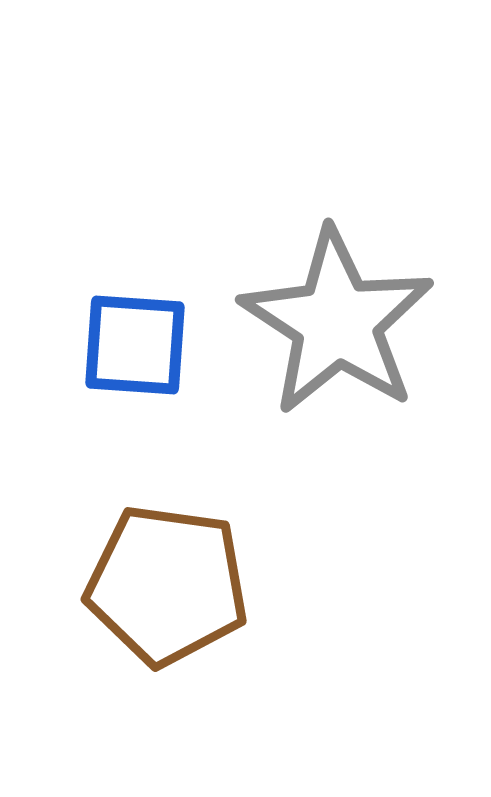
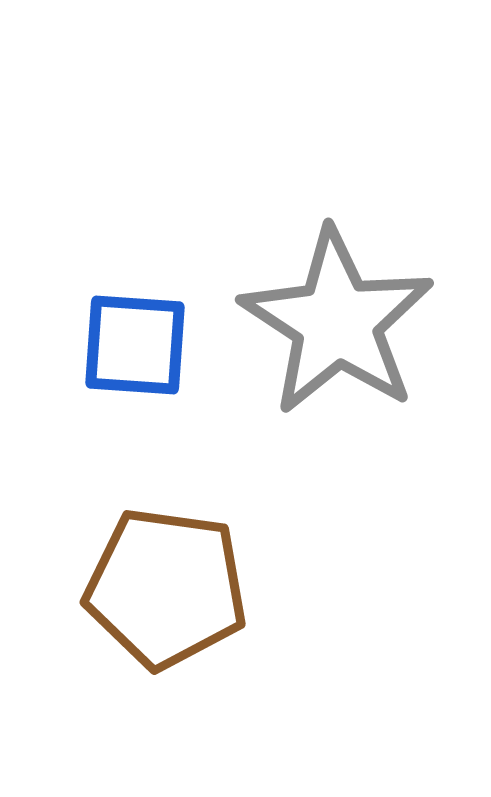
brown pentagon: moved 1 px left, 3 px down
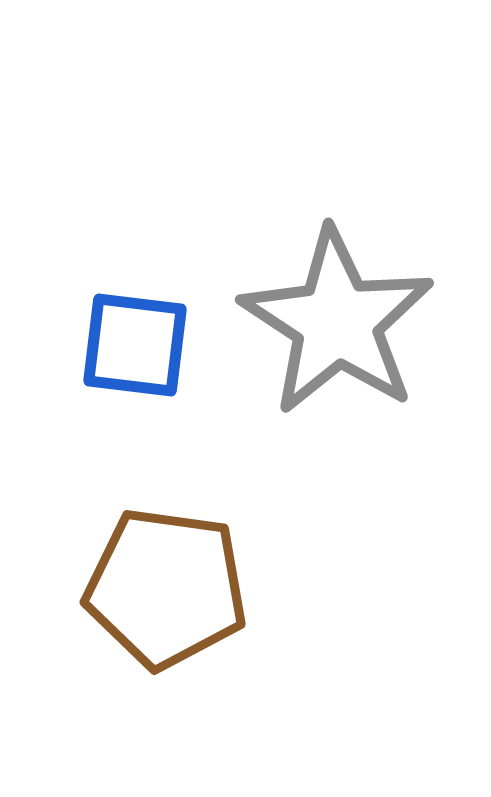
blue square: rotated 3 degrees clockwise
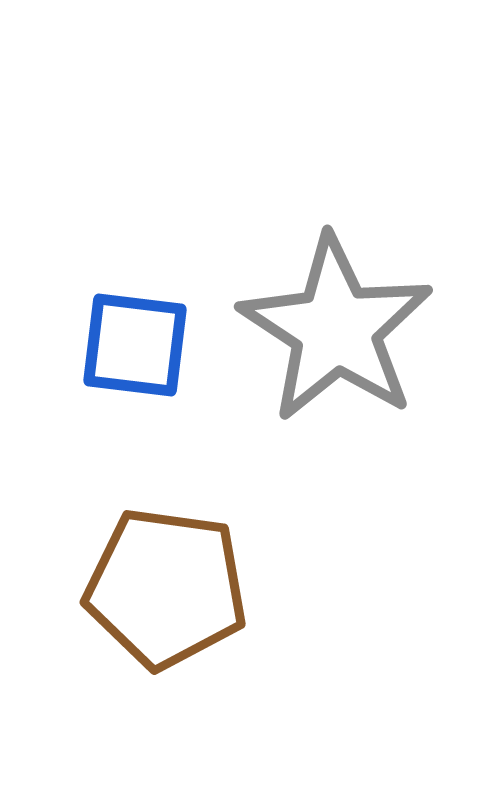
gray star: moved 1 px left, 7 px down
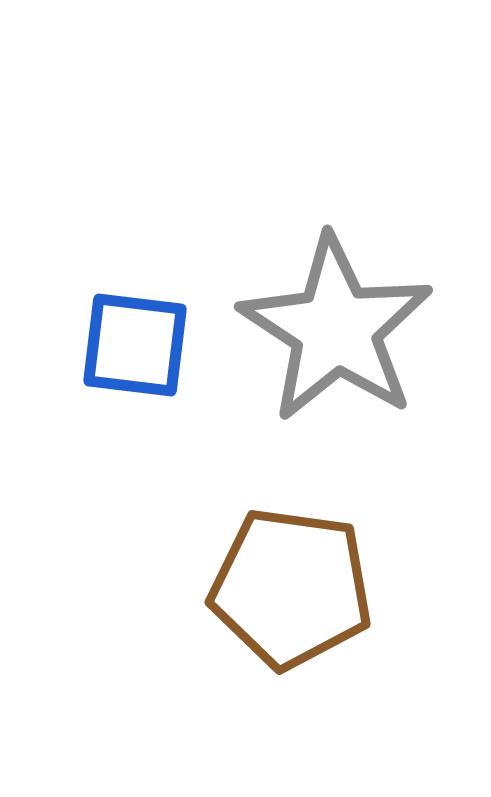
brown pentagon: moved 125 px right
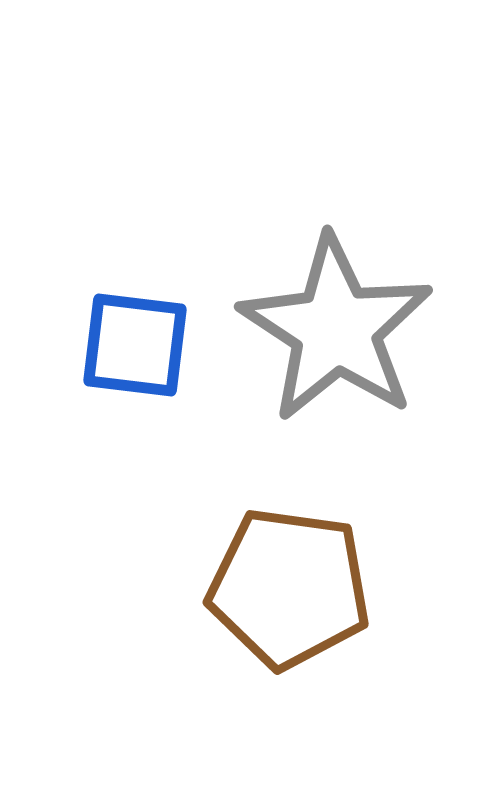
brown pentagon: moved 2 px left
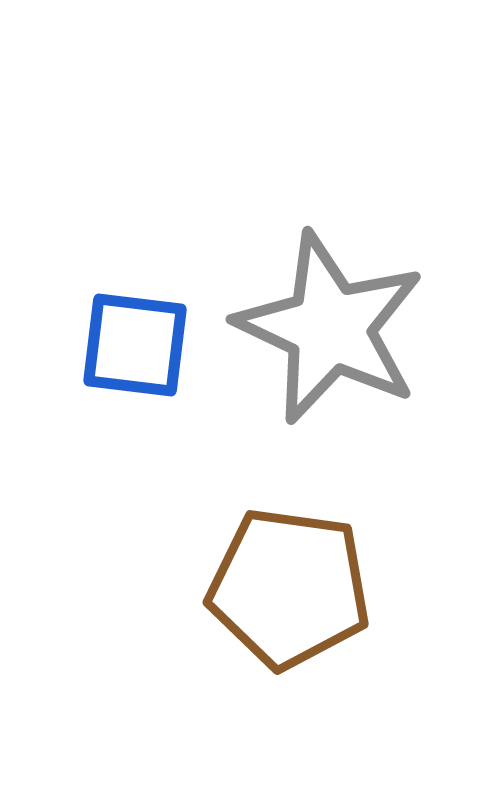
gray star: moved 6 px left, 1 px up; rotated 8 degrees counterclockwise
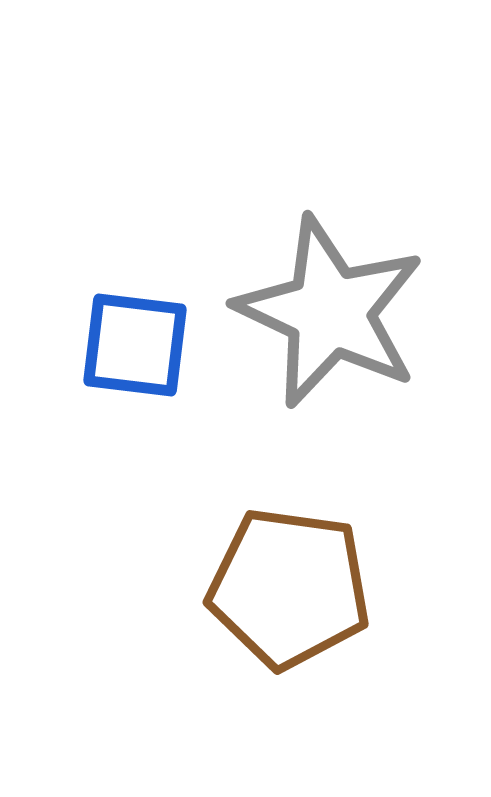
gray star: moved 16 px up
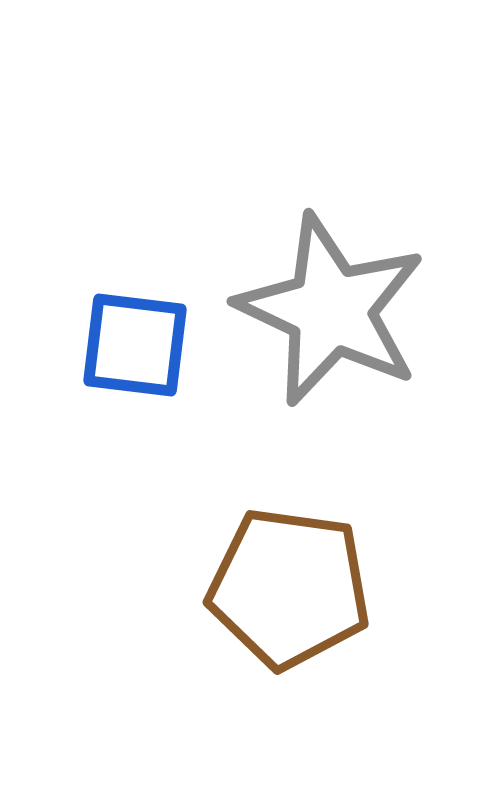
gray star: moved 1 px right, 2 px up
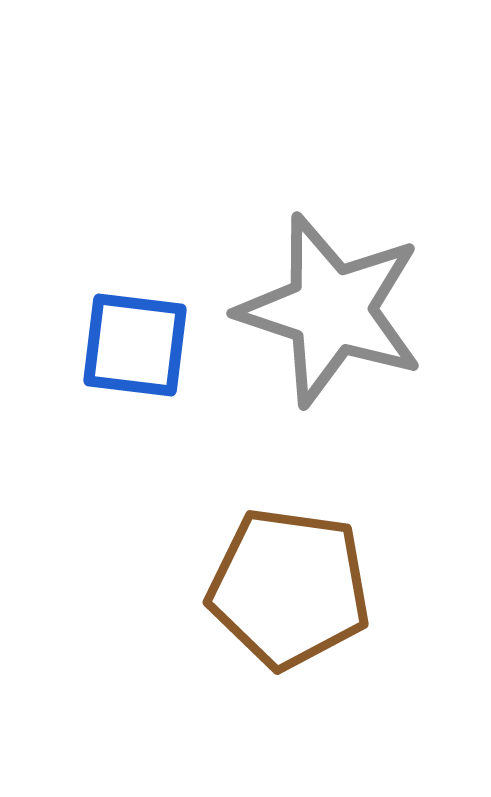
gray star: rotated 7 degrees counterclockwise
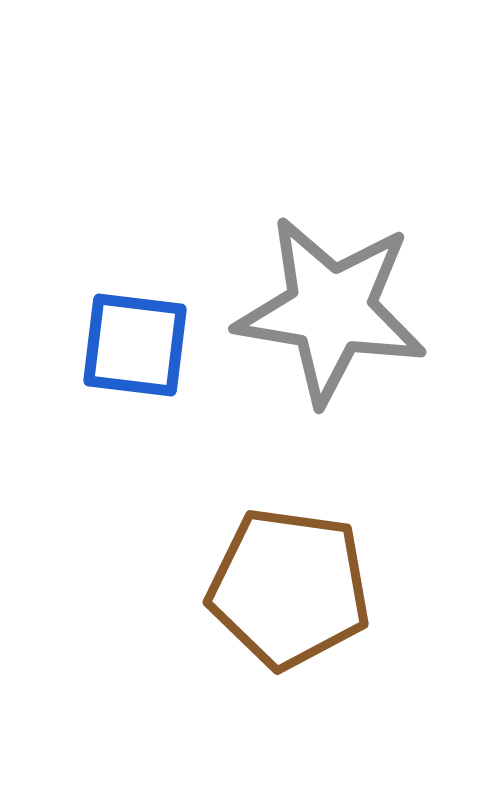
gray star: rotated 9 degrees counterclockwise
